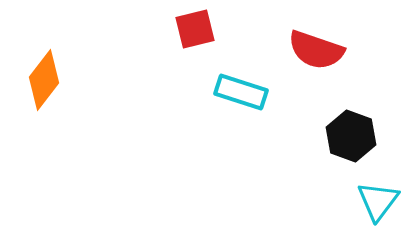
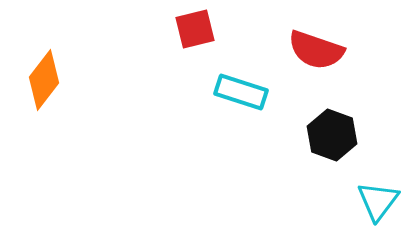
black hexagon: moved 19 px left, 1 px up
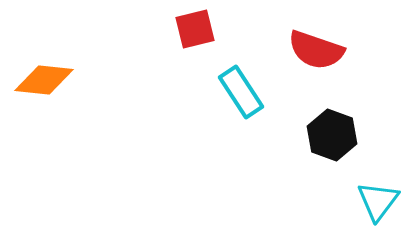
orange diamond: rotated 58 degrees clockwise
cyan rectangle: rotated 39 degrees clockwise
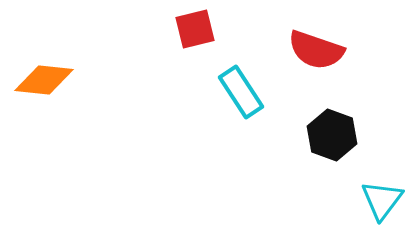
cyan triangle: moved 4 px right, 1 px up
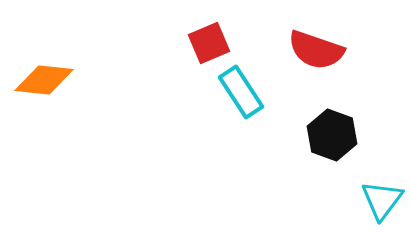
red square: moved 14 px right, 14 px down; rotated 9 degrees counterclockwise
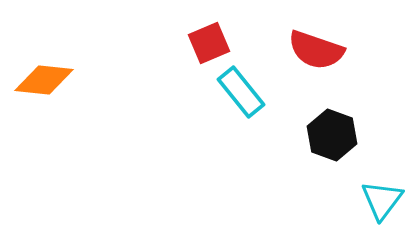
cyan rectangle: rotated 6 degrees counterclockwise
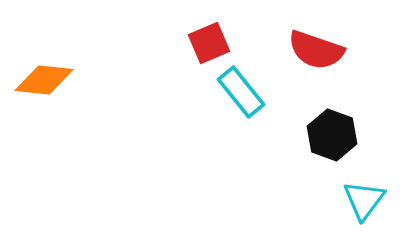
cyan triangle: moved 18 px left
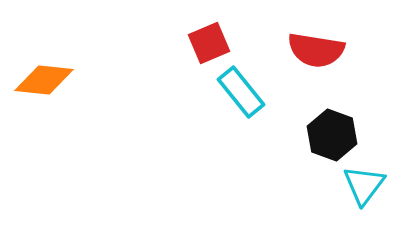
red semicircle: rotated 10 degrees counterclockwise
cyan triangle: moved 15 px up
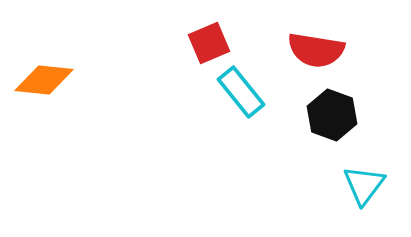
black hexagon: moved 20 px up
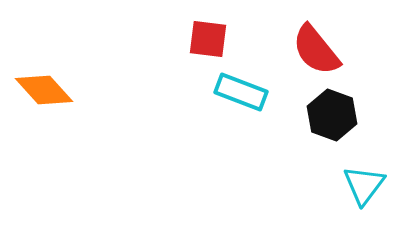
red square: moved 1 px left, 4 px up; rotated 30 degrees clockwise
red semicircle: rotated 42 degrees clockwise
orange diamond: moved 10 px down; rotated 42 degrees clockwise
cyan rectangle: rotated 30 degrees counterclockwise
